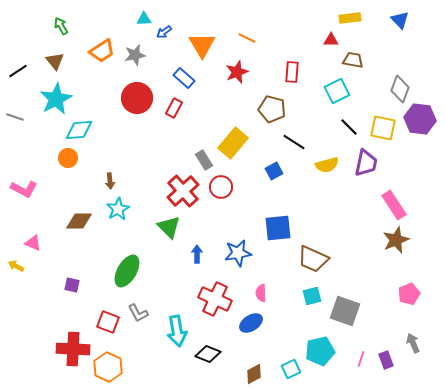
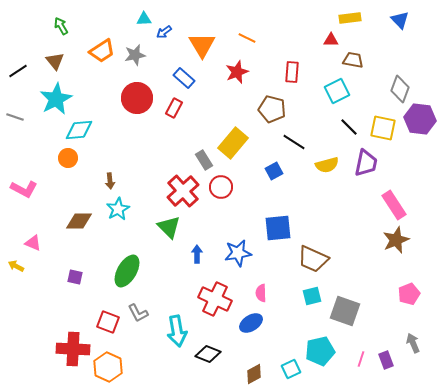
purple square at (72, 285): moved 3 px right, 8 px up
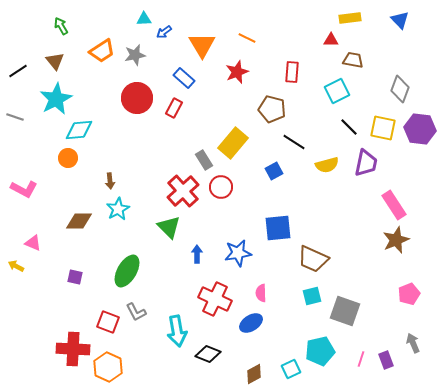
purple hexagon at (420, 119): moved 10 px down
gray L-shape at (138, 313): moved 2 px left, 1 px up
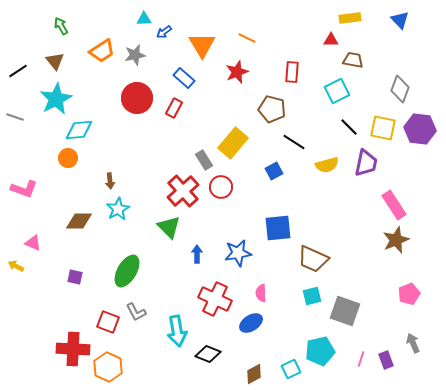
pink L-shape at (24, 189): rotated 8 degrees counterclockwise
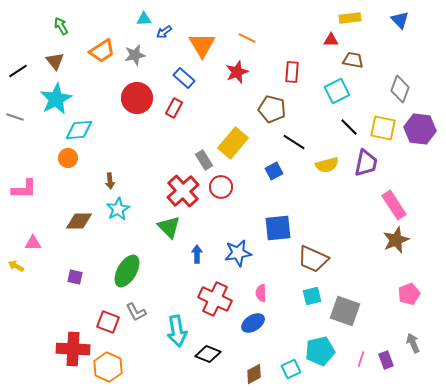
pink L-shape at (24, 189): rotated 20 degrees counterclockwise
pink triangle at (33, 243): rotated 24 degrees counterclockwise
blue ellipse at (251, 323): moved 2 px right
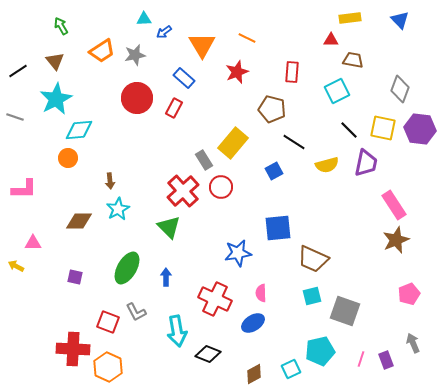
black line at (349, 127): moved 3 px down
blue arrow at (197, 254): moved 31 px left, 23 px down
green ellipse at (127, 271): moved 3 px up
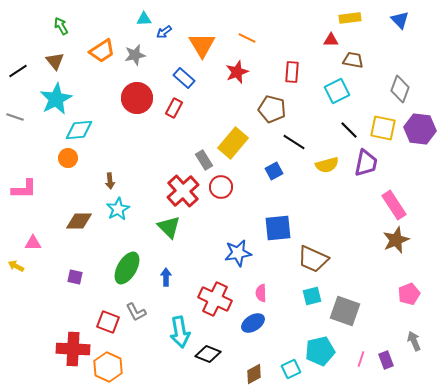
cyan arrow at (177, 331): moved 3 px right, 1 px down
gray arrow at (413, 343): moved 1 px right, 2 px up
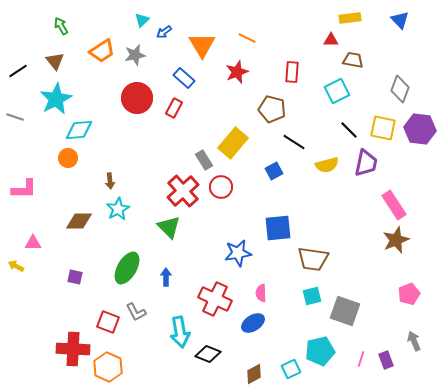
cyan triangle at (144, 19): moved 2 px left, 1 px down; rotated 42 degrees counterclockwise
brown trapezoid at (313, 259): rotated 16 degrees counterclockwise
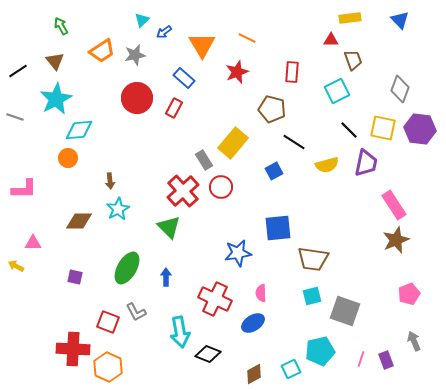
brown trapezoid at (353, 60): rotated 60 degrees clockwise
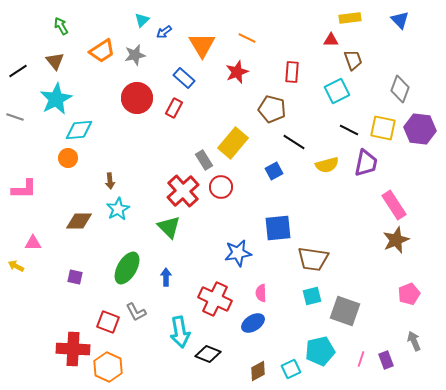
black line at (349, 130): rotated 18 degrees counterclockwise
brown diamond at (254, 374): moved 4 px right, 3 px up
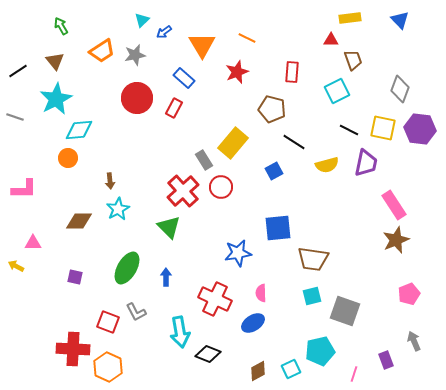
pink line at (361, 359): moved 7 px left, 15 px down
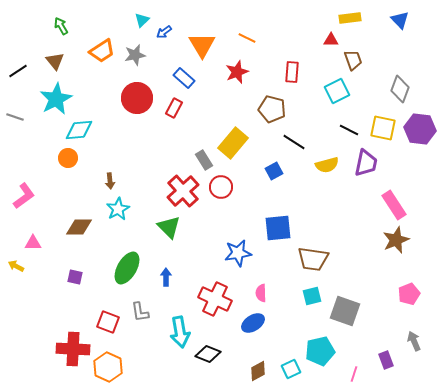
pink L-shape at (24, 189): moved 7 px down; rotated 36 degrees counterclockwise
brown diamond at (79, 221): moved 6 px down
gray L-shape at (136, 312): moved 4 px right; rotated 20 degrees clockwise
